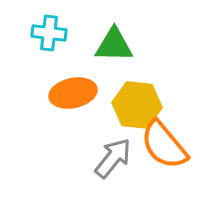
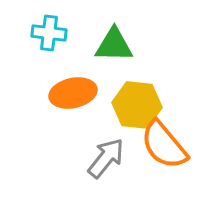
gray arrow: moved 7 px left
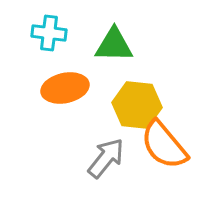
orange ellipse: moved 8 px left, 5 px up
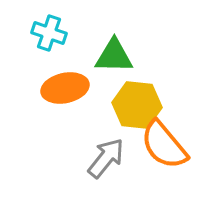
cyan cross: rotated 12 degrees clockwise
green triangle: moved 11 px down
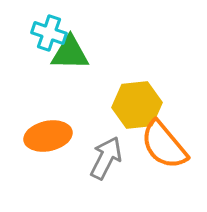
green triangle: moved 44 px left, 3 px up
orange ellipse: moved 17 px left, 48 px down
yellow hexagon: rotated 12 degrees counterclockwise
gray arrow: rotated 12 degrees counterclockwise
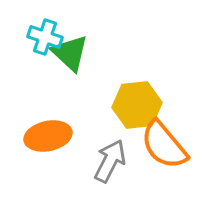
cyan cross: moved 4 px left, 4 px down
green triangle: rotated 42 degrees clockwise
gray arrow: moved 4 px right, 3 px down
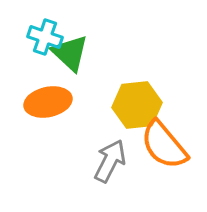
orange ellipse: moved 34 px up
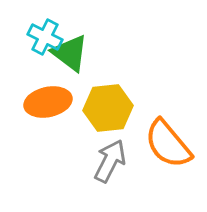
cyan cross: rotated 8 degrees clockwise
green triangle: rotated 6 degrees counterclockwise
yellow hexagon: moved 29 px left, 3 px down
orange semicircle: moved 4 px right, 1 px up
